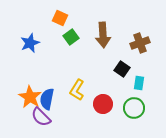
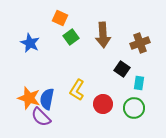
blue star: rotated 24 degrees counterclockwise
orange star: moved 1 px left, 1 px down; rotated 15 degrees counterclockwise
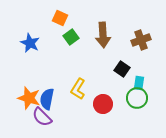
brown cross: moved 1 px right, 3 px up
yellow L-shape: moved 1 px right, 1 px up
green circle: moved 3 px right, 10 px up
purple semicircle: moved 1 px right
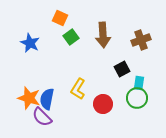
black square: rotated 28 degrees clockwise
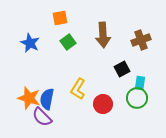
orange square: rotated 35 degrees counterclockwise
green square: moved 3 px left, 5 px down
cyan rectangle: moved 1 px right
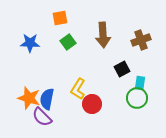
blue star: rotated 24 degrees counterclockwise
red circle: moved 11 px left
